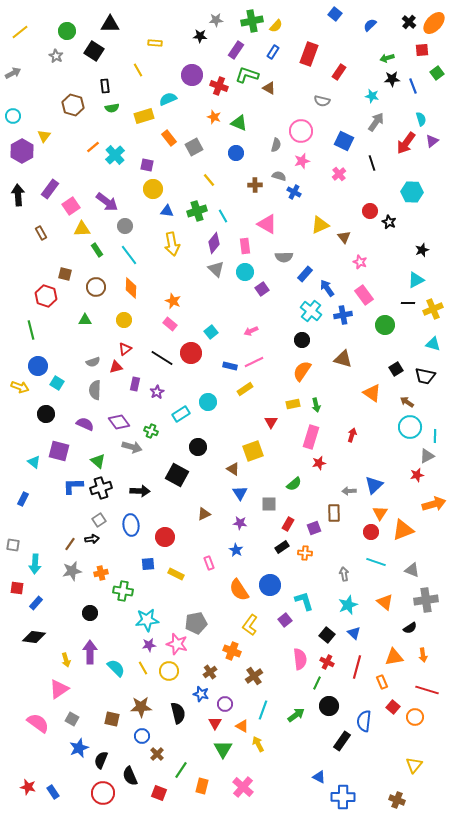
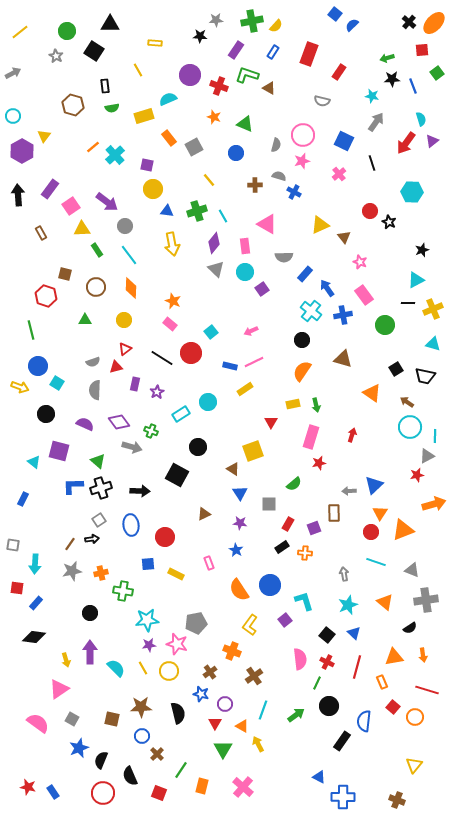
blue semicircle at (370, 25): moved 18 px left
purple circle at (192, 75): moved 2 px left
green triangle at (239, 123): moved 6 px right, 1 px down
pink circle at (301, 131): moved 2 px right, 4 px down
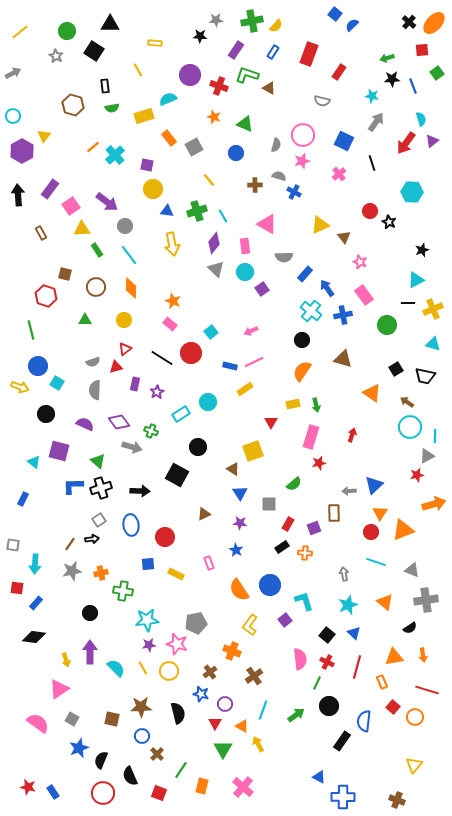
green circle at (385, 325): moved 2 px right
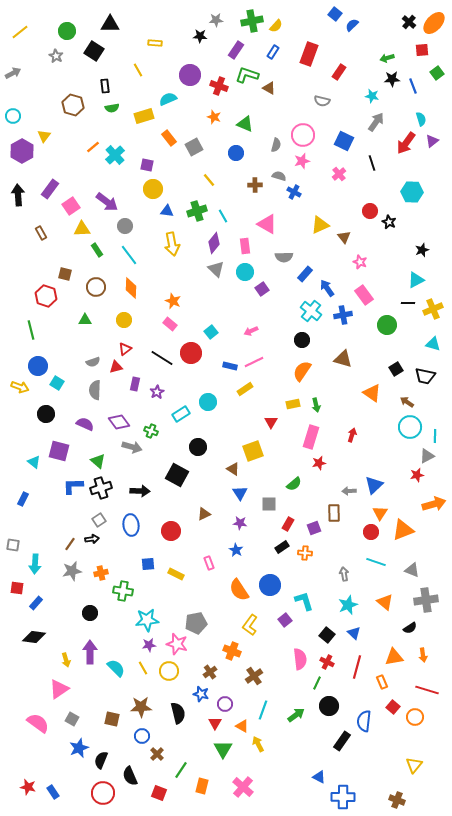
red circle at (165, 537): moved 6 px right, 6 px up
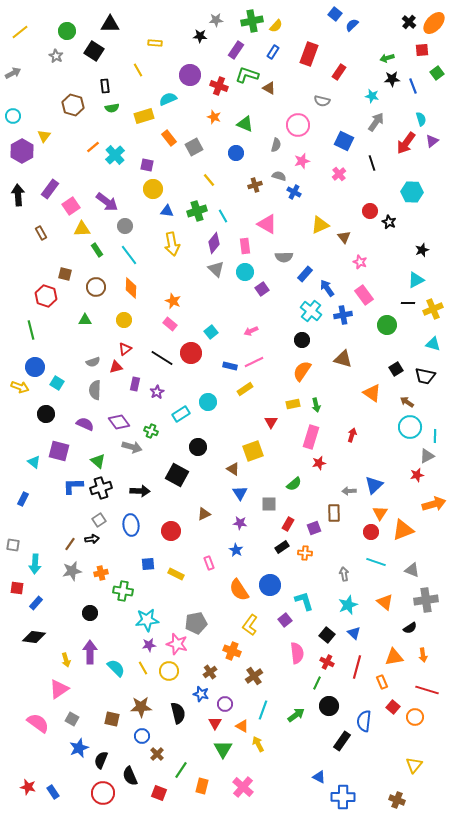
pink circle at (303, 135): moved 5 px left, 10 px up
brown cross at (255, 185): rotated 16 degrees counterclockwise
blue circle at (38, 366): moved 3 px left, 1 px down
pink semicircle at (300, 659): moved 3 px left, 6 px up
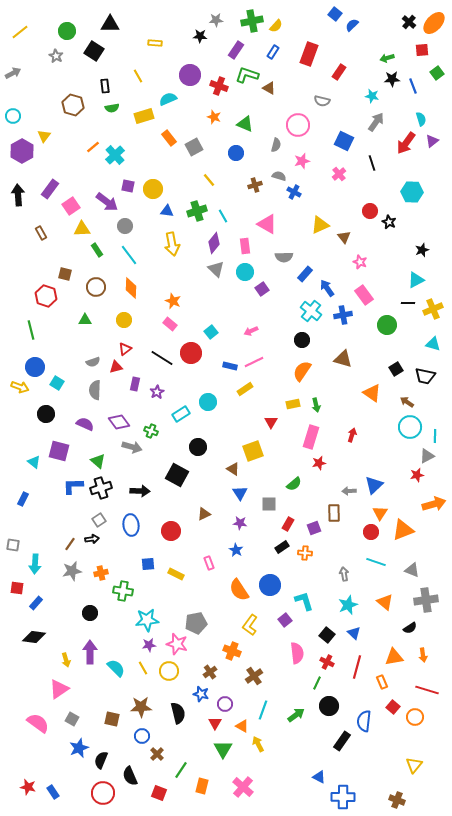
yellow line at (138, 70): moved 6 px down
purple square at (147, 165): moved 19 px left, 21 px down
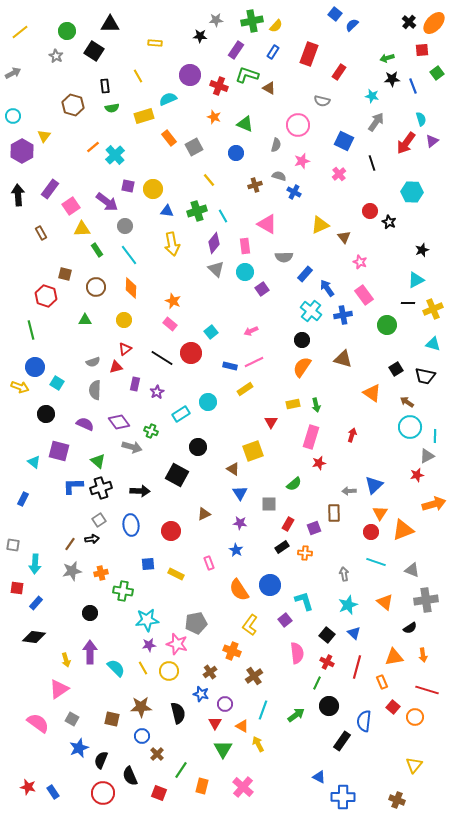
orange semicircle at (302, 371): moved 4 px up
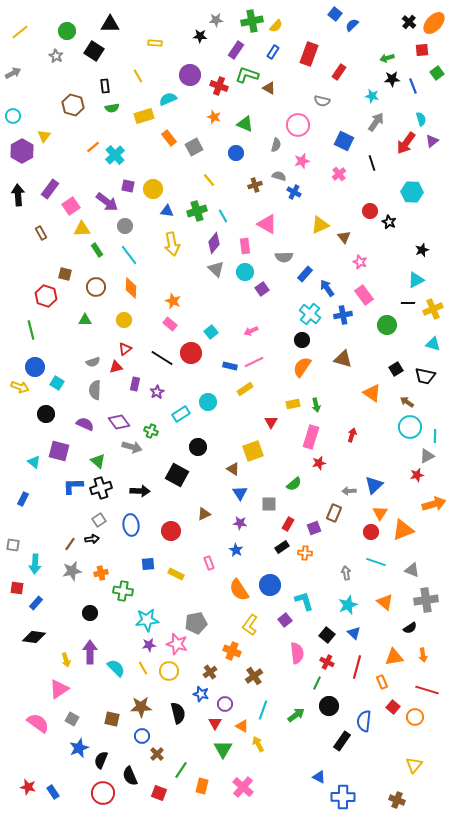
cyan cross at (311, 311): moved 1 px left, 3 px down
brown rectangle at (334, 513): rotated 24 degrees clockwise
gray arrow at (344, 574): moved 2 px right, 1 px up
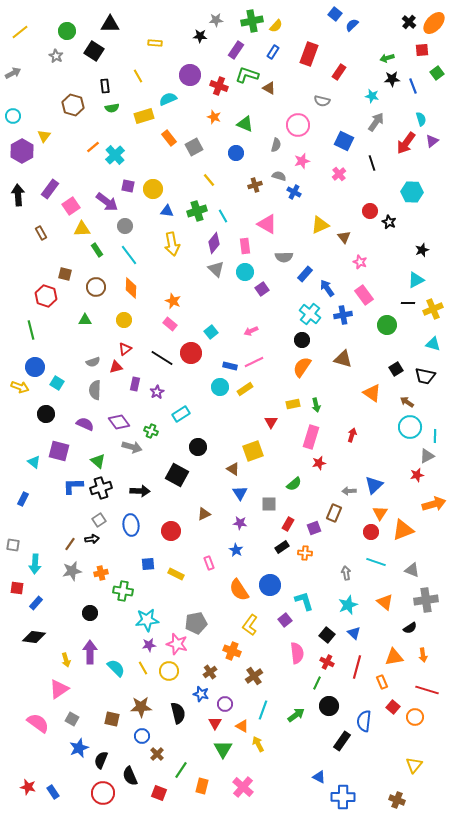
cyan circle at (208, 402): moved 12 px right, 15 px up
